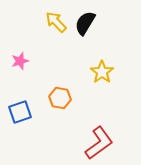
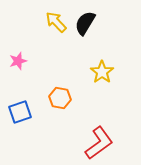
pink star: moved 2 px left
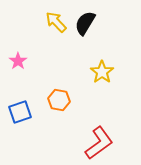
pink star: rotated 18 degrees counterclockwise
orange hexagon: moved 1 px left, 2 px down
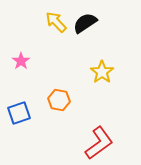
black semicircle: rotated 25 degrees clockwise
pink star: moved 3 px right
blue square: moved 1 px left, 1 px down
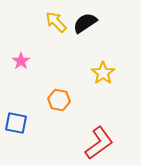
yellow star: moved 1 px right, 1 px down
blue square: moved 3 px left, 10 px down; rotated 30 degrees clockwise
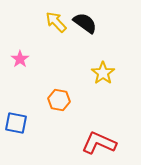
black semicircle: rotated 70 degrees clockwise
pink star: moved 1 px left, 2 px up
red L-shape: rotated 120 degrees counterclockwise
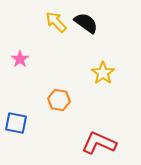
black semicircle: moved 1 px right
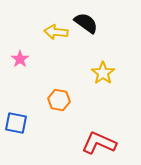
yellow arrow: moved 10 px down; rotated 40 degrees counterclockwise
